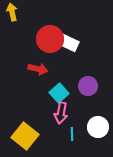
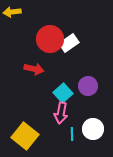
yellow arrow: rotated 84 degrees counterclockwise
white rectangle: rotated 60 degrees counterclockwise
red arrow: moved 4 px left
cyan square: moved 4 px right
white circle: moved 5 px left, 2 px down
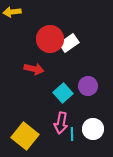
pink arrow: moved 10 px down
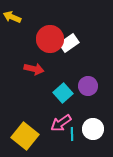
yellow arrow: moved 5 px down; rotated 30 degrees clockwise
pink arrow: rotated 45 degrees clockwise
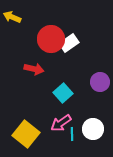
red circle: moved 1 px right
purple circle: moved 12 px right, 4 px up
yellow square: moved 1 px right, 2 px up
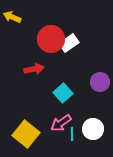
red arrow: rotated 24 degrees counterclockwise
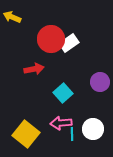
pink arrow: rotated 30 degrees clockwise
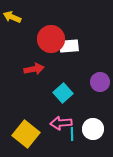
white rectangle: moved 3 px down; rotated 30 degrees clockwise
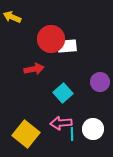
white rectangle: moved 2 px left
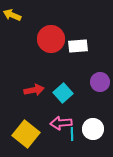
yellow arrow: moved 2 px up
white rectangle: moved 11 px right
red arrow: moved 21 px down
